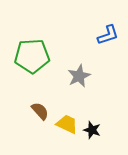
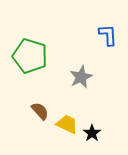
blue L-shape: rotated 75 degrees counterclockwise
green pentagon: moved 2 px left; rotated 20 degrees clockwise
gray star: moved 2 px right, 1 px down
black star: moved 3 px down; rotated 18 degrees clockwise
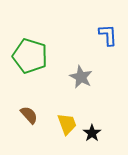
gray star: rotated 20 degrees counterclockwise
brown semicircle: moved 11 px left, 4 px down
yellow trapezoid: rotated 45 degrees clockwise
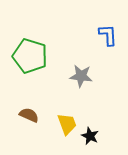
gray star: moved 1 px up; rotated 20 degrees counterclockwise
brown semicircle: rotated 24 degrees counterclockwise
black star: moved 2 px left, 3 px down; rotated 12 degrees counterclockwise
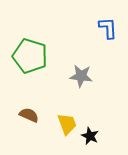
blue L-shape: moved 7 px up
